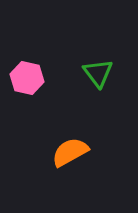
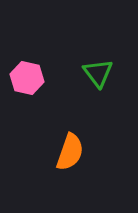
orange semicircle: rotated 138 degrees clockwise
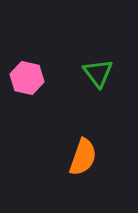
orange semicircle: moved 13 px right, 5 px down
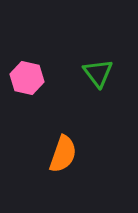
orange semicircle: moved 20 px left, 3 px up
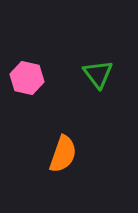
green triangle: moved 1 px down
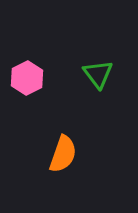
pink hexagon: rotated 20 degrees clockwise
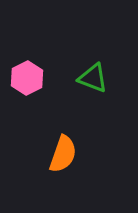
green triangle: moved 5 px left, 4 px down; rotated 32 degrees counterclockwise
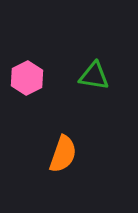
green triangle: moved 1 px right, 2 px up; rotated 12 degrees counterclockwise
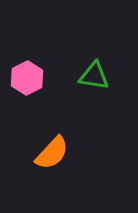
orange semicircle: moved 11 px left, 1 px up; rotated 24 degrees clockwise
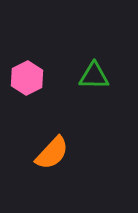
green triangle: rotated 8 degrees counterclockwise
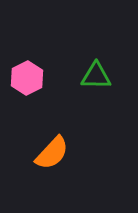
green triangle: moved 2 px right
